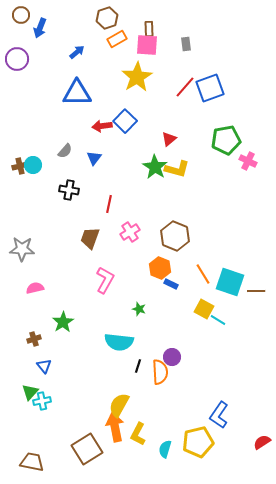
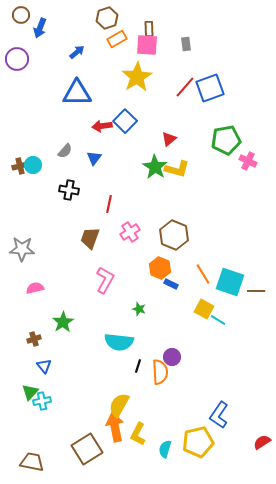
brown hexagon at (175, 236): moved 1 px left, 1 px up
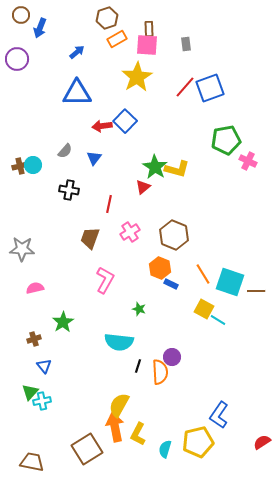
red triangle at (169, 139): moved 26 px left, 48 px down
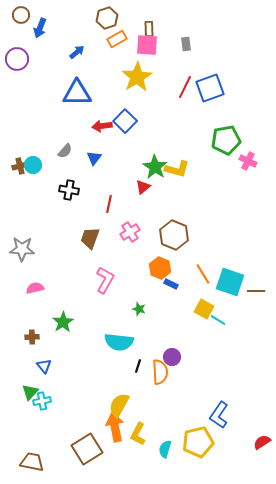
red line at (185, 87): rotated 15 degrees counterclockwise
brown cross at (34, 339): moved 2 px left, 2 px up; rotated 16 degrees clockwise
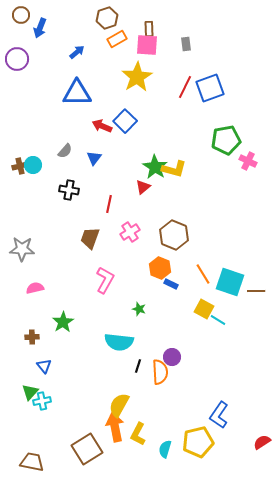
red arrow at (102, 126): rotated 30 degrees clockwise
yellow L-shape at (177, 169): moved 3 px left
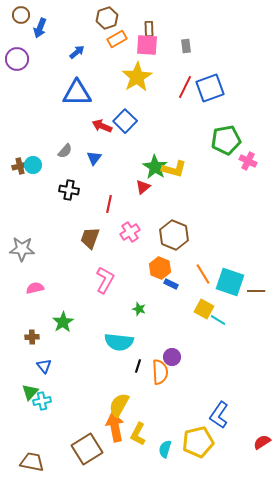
gray rectangle at (186, 44): moved 2 px down
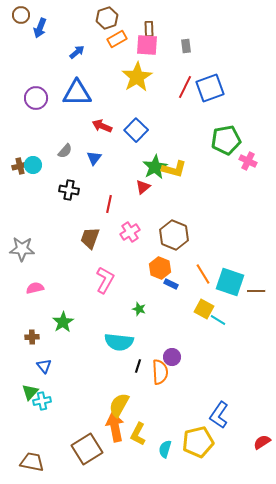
purple circle at (17, 59): moved 19 px right, 39 px down
blue square at (125, 121): moved 11 px right, 9 px down
green star at (155, 167): rotated 10 degrees clockwise
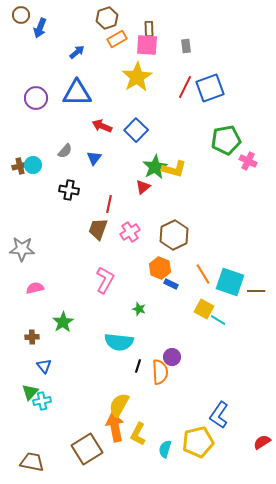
brown hexagon at (174, 235): rotated 12 degrees clockwise
brown trapezoid at (90, 238): moved 8 px right, 9 px up
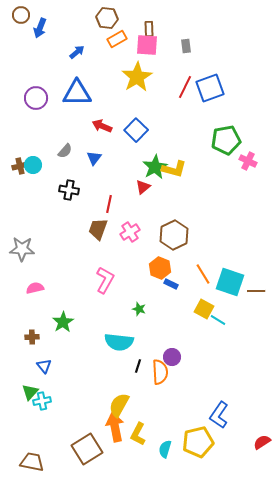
brown hexagon at (107, 18): rotated 25 degrees clockwise
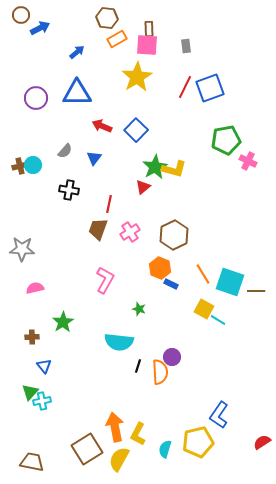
blue arrow at (40, 28): rotated 138 degrees counterclockwise
yellow semicircle at (119, 405): moved 54 px down
